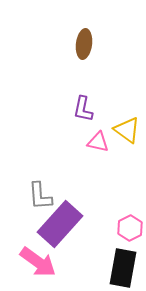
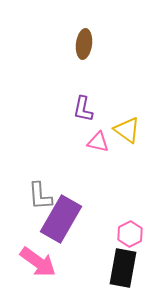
purple rectangle: moved 1 px right, 5 px up; rotated 12 degrees counterclockwise
pink hexagon: moved 6 px down
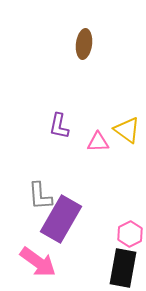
purple L-shape: moved 24 px left, 17 px down
pink triangle: rotated 15 degrees counterclockwise
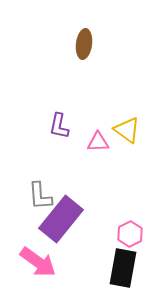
purple rectangle: rotated 9 degrees clockwise
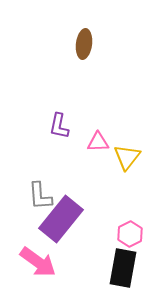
yellow triangle: moved 27 px down; rotated 32 degrees clockwise
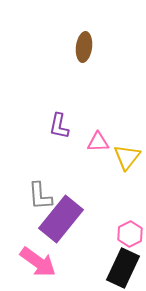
brown ellipse: moved 3 px down
black rectangle: rotated 15 degrees clockwise
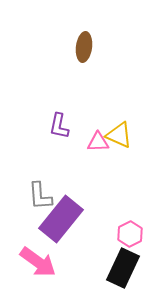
yellow triangle: moved 8 px left, 22 px up; rotated 44 degrees counterclockwise
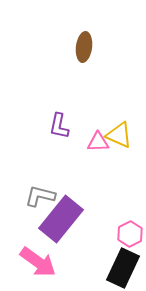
gray L-shape: rotated 108 degrees clockwise
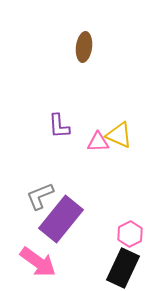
purple L-shape: rotated 16 degrees counterclockwise
gray L-shape: rotated 36 degrees counterclockwise
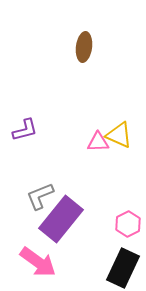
purple L-shape: moved 34 px left, 4 px down; rotated 100 degrees counterclockwise
pink hexagon: moved 2 px left, 10 px up
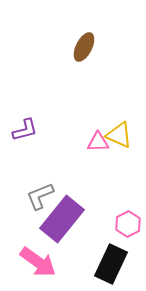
brown ellipse: rotated 20 degrees clockwise
purple rectangle: moved 1 px right
black rectangle: moved 12 px left, 4 px up
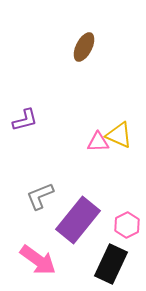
purple L-shape: moved 10 px up
purple rectangle: moved 16 px right, 1 px down
pink hexagon: moved 1 px left, 1 px down
pink arrow: moved 2 px up
